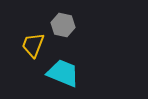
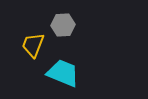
gray hexagon: rotated 15 degrees counterclockwise
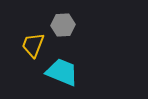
cyan trapezoid: moved 1 px left, 1 px up
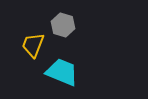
gray hexagon: rotated 20 degrees clockwise
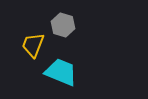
cyan trapezoid: moved 1 px left
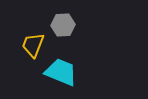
gray hexagon: rotated 20 degrees counterclockwise
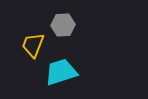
cyan trapezoid: rotated 40 degrees counterclockwise
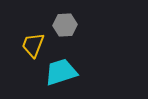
gray hexagon: moved 2 px right
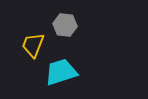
gray hexagon: rotated 10 degrees clockwise
